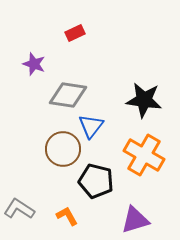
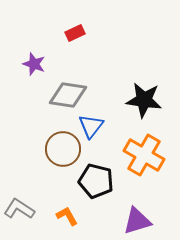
purple triangle: moved 2 px right, 1 px down
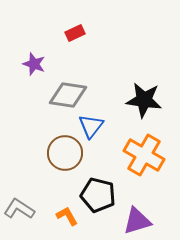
brown circle: moved 2 px right, 4 px down
black pentagon: moved 2 px right, 14 px down
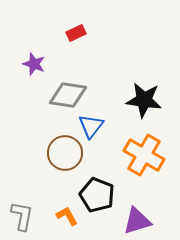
red rectangle: moved 1 px right
black pentagon: moved 1 px left; rotated 8 degrees clockwise
gray L-shape: moved 3 px right, 7 px down; rotated 68 degrees clockwise
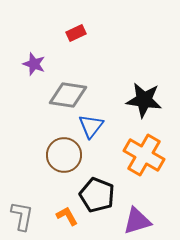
brown circle: moved 1 px left, 2 px down
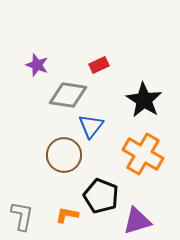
red rectangle: moved 23 px right, 32 px down
purple star: moved 3 px right, 1 px down
black star: rotated 24 degrees clockwise
orange cross: moved 1 px left, 1 px up
black pentagon: moved 4 px right, 1 px down
orange L-shape: moved 1 px up; rotated 50 degrees counterclockwise
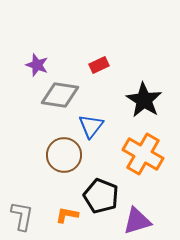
gray diamond: moved 8 px left
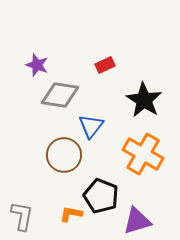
red rectangle: moved 6 px right
orange L-shape: moved 4 px right, 1 px up
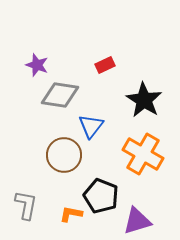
gray L-shape: moved 4 px right, 11 px up
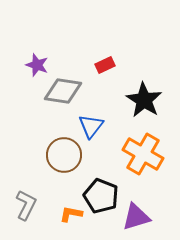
gray diamond: moved 3 px right, 4 px up
gray L-shape: rotated 16 degrees clockwise
purple triangle: moved 1 px left, 4 px up
